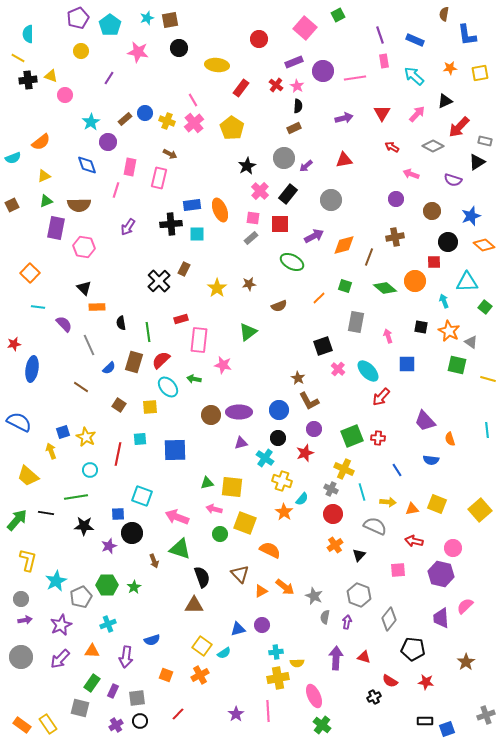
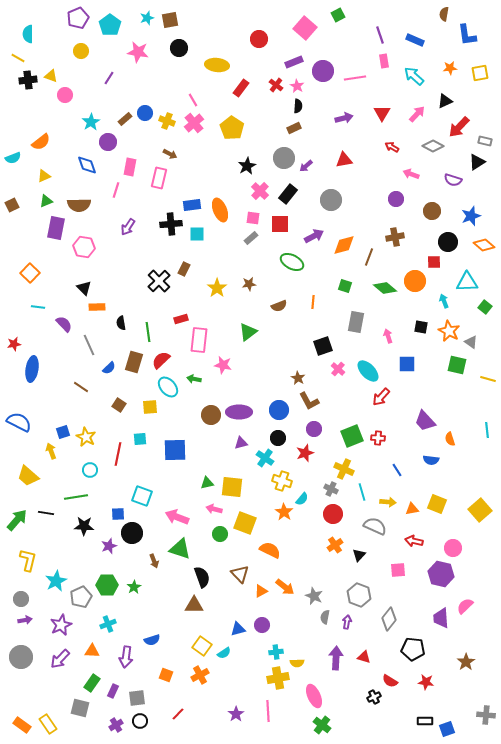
orange line at (319, 298): moved 6 px left, 4 px down; rotated 40 degrees counterclockwise
gray cross at (486, 715): rotated 24 degrees clockwise
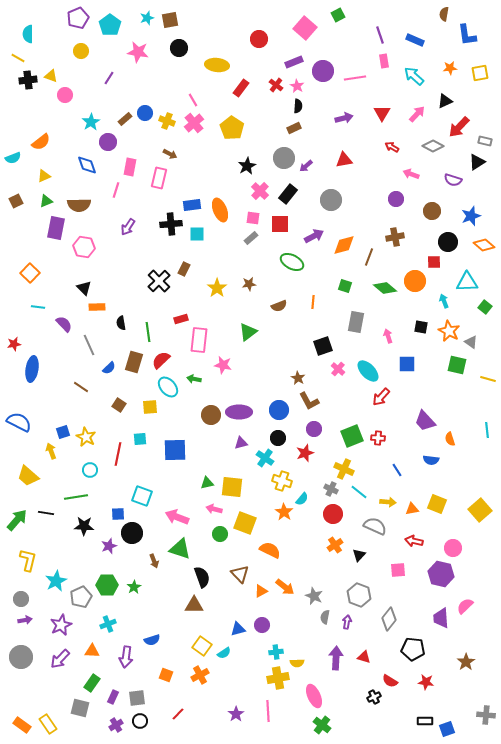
brown square at (12, 205): moved 4 px right, 4 px up
cyan line at (362, 492): moved 3 px left; rotated 36 degrees counterclockwise
purple rectangle at (113, 691): moved 6 px down
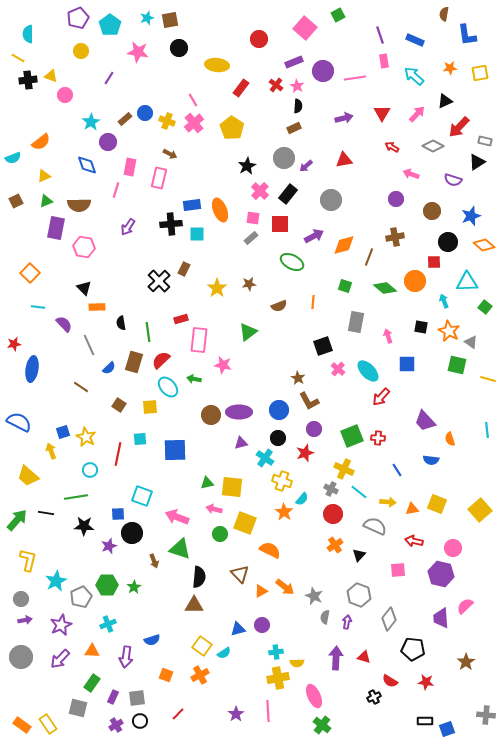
black semicircle at (202, 577): moved 3 px left; rotated 25 degrees clockwise
gray square at (80, 708): moved 2 px left
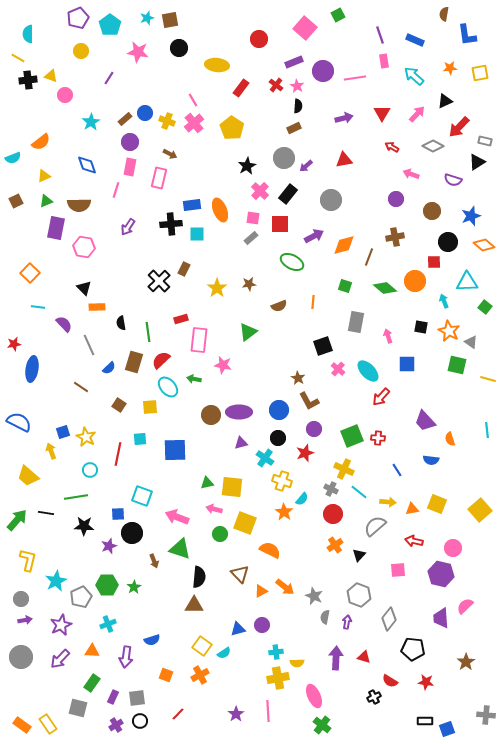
purple circle at (108, 142): moved 22 px right
gray semicircle at (375, 526): rotated 65 degrees counterclockwise
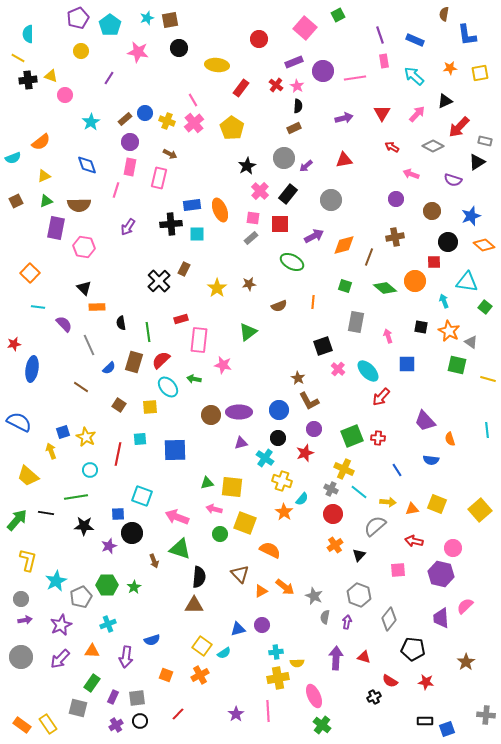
cyan triangle at (467, 282): rotated 10 degrees clockwise
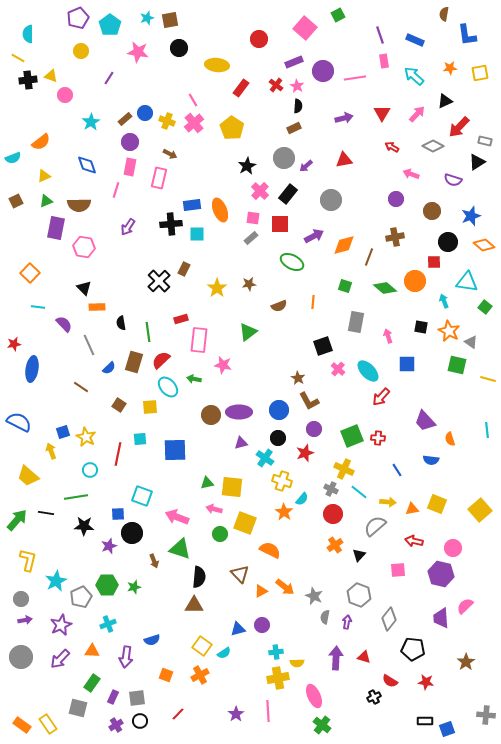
green star at (134, 587): rotated 16 degrees clockwise
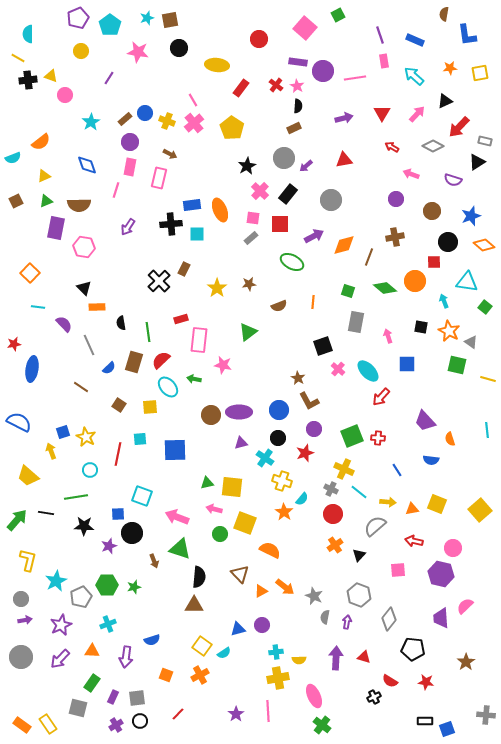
purple rectangle at (294, 62): moved 4 px right; rotated 30 degrees clockwise
green square at (345, 286): moved 3 px right, 5 px down
yellow semicircle at (297, 663): moved 2 px right, 3 px up
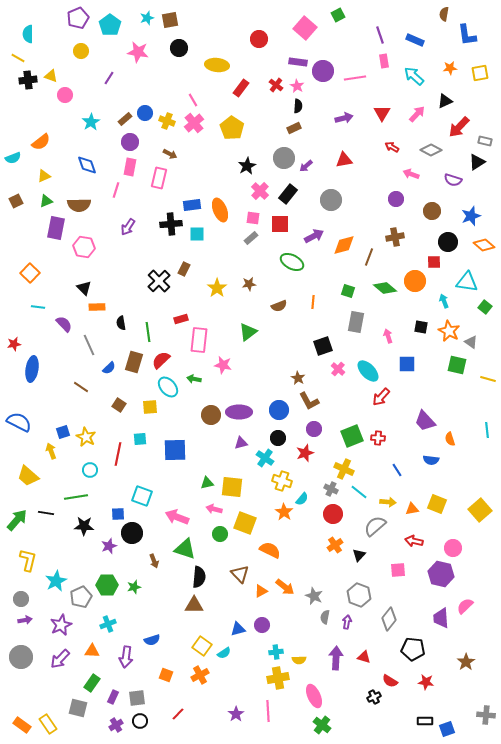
gray diamond at (433, 146): moved 2 px left, 4 px down
green triangle at (180, 549): moved 5 px right
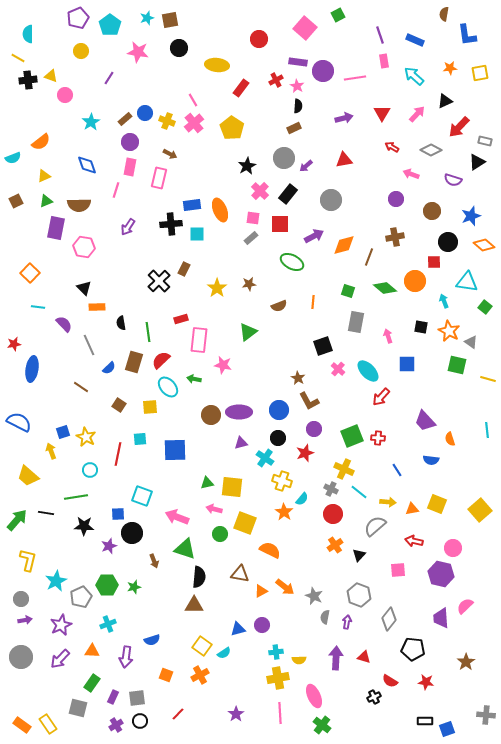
red cross at (276, 85): moved 5 px up; rotated 24 degrees clockwise
brown triangle at (240, 574): rotated 36 degrees counterclockwise
pink line at (268, 711): moved 12 px right, 2 px down
